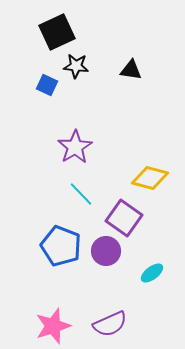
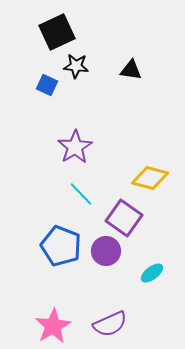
pink star: rotated 12 degrees counterclockwise
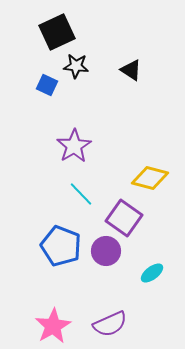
black triangle: rotated 25 degrees clockwise
purple star: moved 1 px left, 1 px up
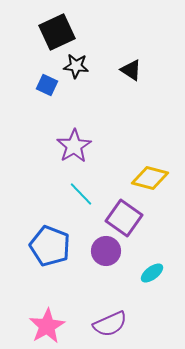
blue pentagon: moved 11 px left
pink star: moved 6 px left
